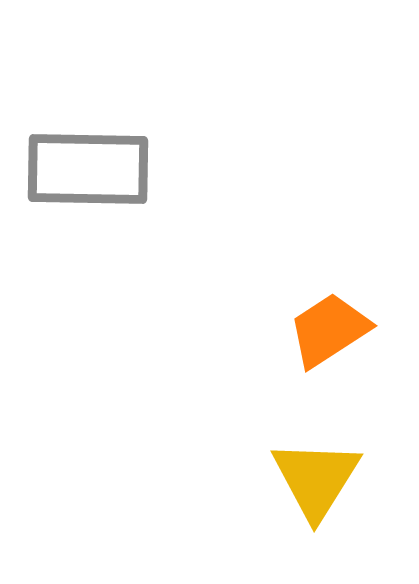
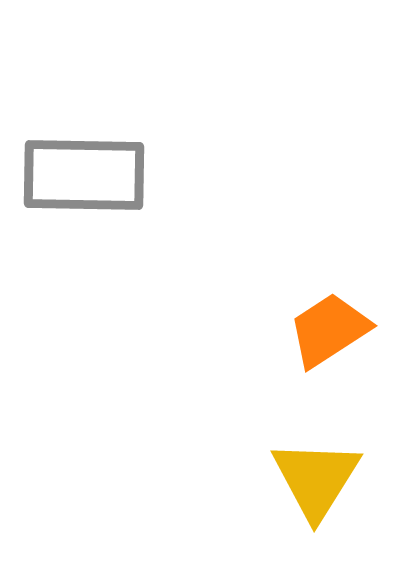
gray rectangle: moved 4 px left, 6 px down
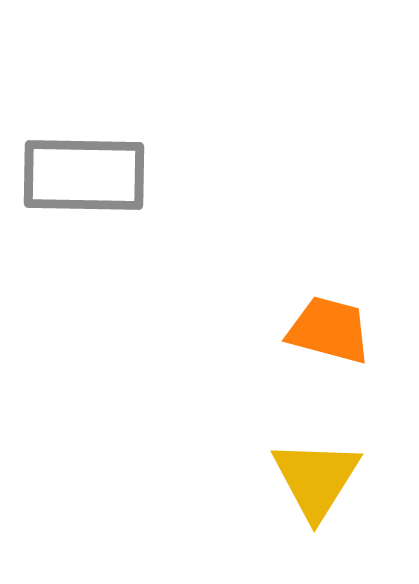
orange trapezoid: rotated 48 degrees clockwise
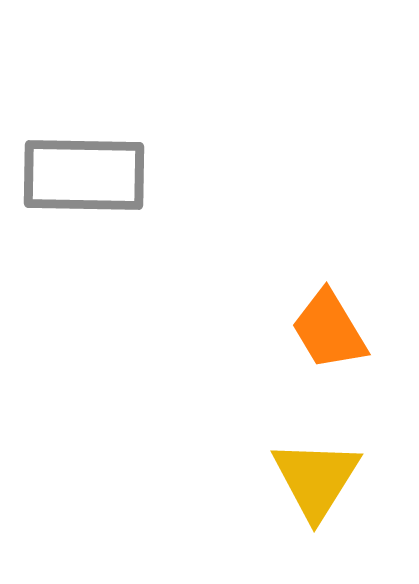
orange trapezoid: rotated 136 degrees counterclockwise
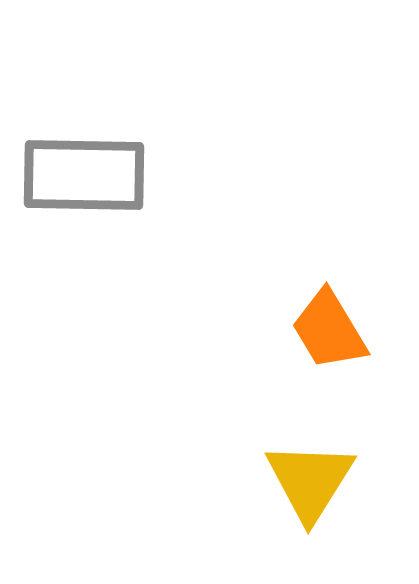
yellow triangle: moved 6 px left, 2 px down
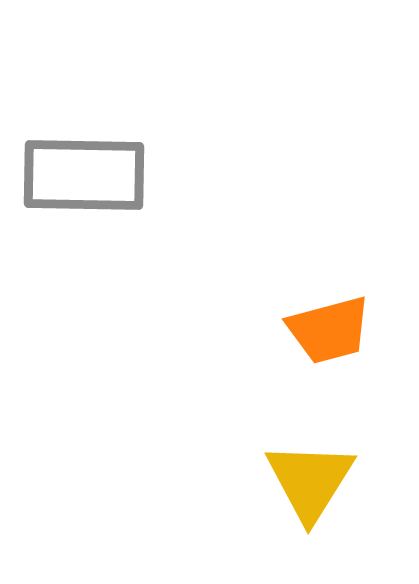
orange trapezoid: rotated 74 degrees counterclockwise
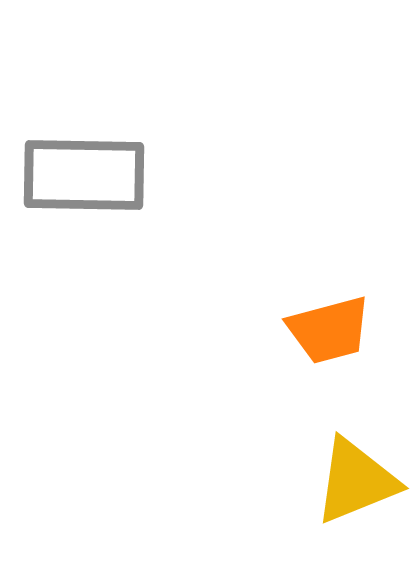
yellow triangle: moved 46 px right; rotated 36 degrees clockwise
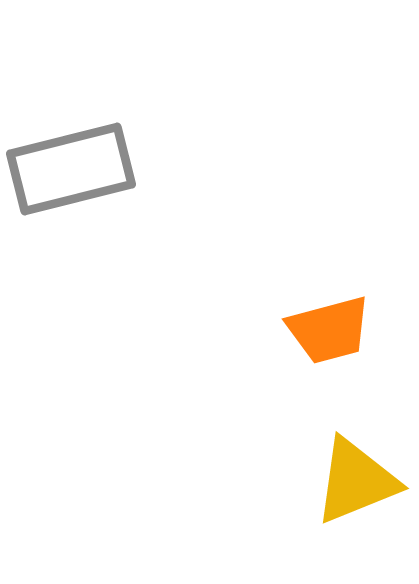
gray rectangle: moved 13 px left, 6 px up; rotated 15 degrees counterclockwise
